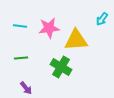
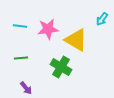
pink star: moved 1 px left, 1 px down
yellow triangle: rotated 35 degrees clockwise
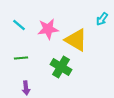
cyan line: moved 1 px left, 1 px up; rotated 32 degrees clockwise
purple arrow: rotated 32 degrees clockwise
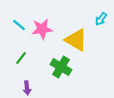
cyan arrow: moved 1 px left
pink star: moved 6 px left
green line: rotated 48 degrees counterclockwise
purple arrow: moved 1 px right
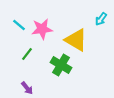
green line: moved 6 px right, 4 px up
green cross: moved 2 px up
purple arrow: rotated 32 degrees counterclockwise
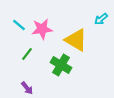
cyan arrow: rotated 16 degrees clockwise
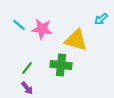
pink star: rotated 15 degrees clockwise
yellow triangle: rotated 15 degrees counterclockwise
green line: moved 14 px down
green cross: rotated 25 degrees counterclockwise
